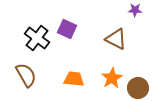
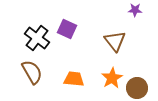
brown triangle: moved 1 px left, 2 px down; rotated 25 degrees clockwise
brown semicircle: moved 6 px right, 3 px up
brown circle: moved 1 px left
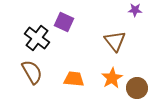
purple square: moved 3 px left, 7 px up
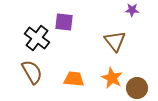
purple star: moved 3 px left
purple square: rotated 18 degrees counterclockwise
orange star: rotated 15 degrees counterclockwise
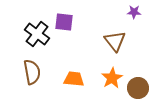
purple star: moved 2 px right, 2 px down
black cross: moved 4 px up
brown semicircle: rotated 20 degrees clockwise
orange star: rotated 15 degrees clockwise
brown circle: moved 1 px right
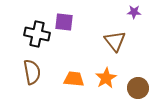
black cross: rotated 25 degrees counterclockwise
orange star: moved 6 px left
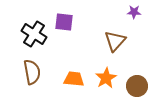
black cross: moved 3 px left; rotated 20 degrees clockwise
brown triangle: rotated 20 degrees clockwise
brown circle: moved 1 px left, 2 px up
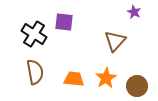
purple star: rotated 24 degrees clockwise
brown semicircle: moved 3 px right
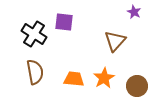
orange star: moved 2 px left
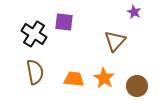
orange star: rotated 10 degrees counterclockwise
